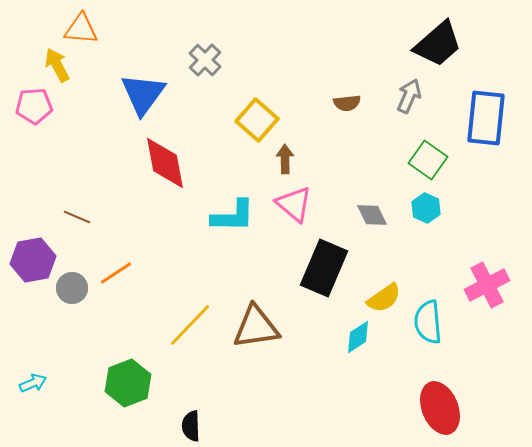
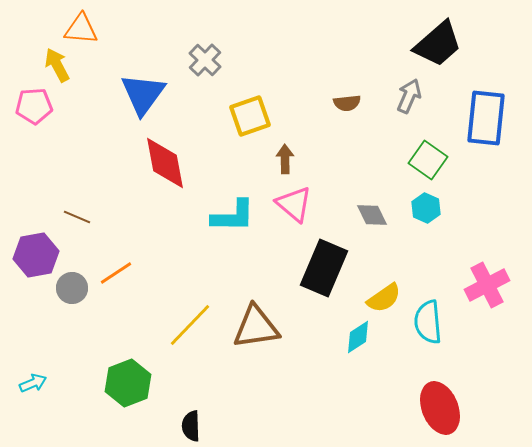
yellow square: moved 7 px left, 4 px up; rotated 30 degrees clockwise
purple hexagon: moved 3 px right, 5 px up
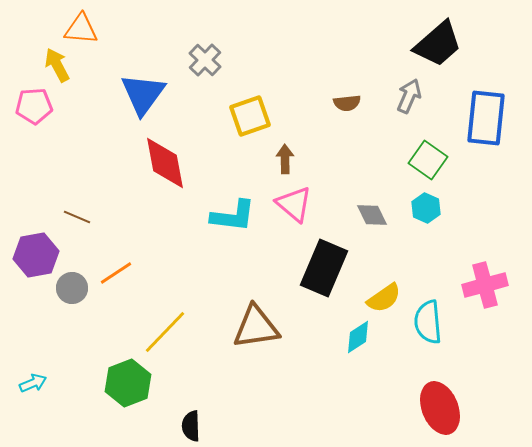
cyan L-shape: rotated 6 degrees clockwise
pink cross: moved 2 px left; rotated 12 degrees clockwise
yellow line: moved 25 px left, 7 px down
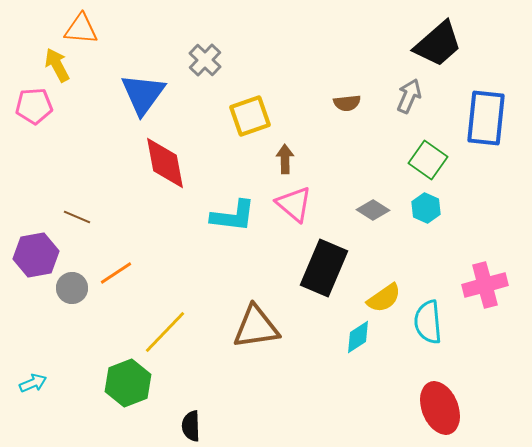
gray diamond: moved 1 px right, 5 px up; rotated 32 degrees counterclockwise
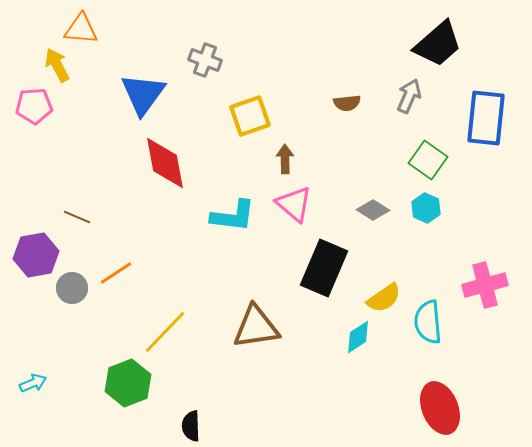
gray cross: rotated 24 degrees counterclockwise
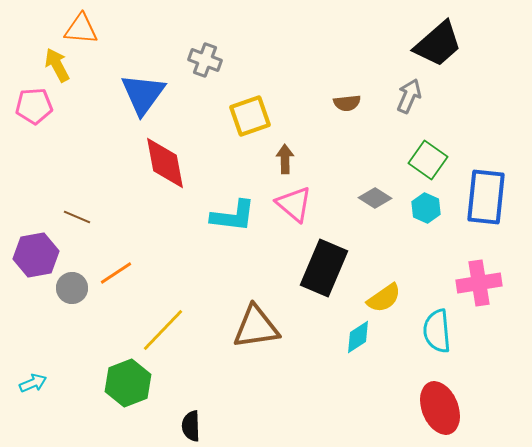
blue rectangle: moved 79 px down
gray diamond: moved 2 px right, 12 px up
pink cross: moved 6 px left, 2 px up; rotated 6 degrees clockwise
cyan semicircle: moved 9 px right, 9 px down
yellow line: moved 2 px left, 2 px up
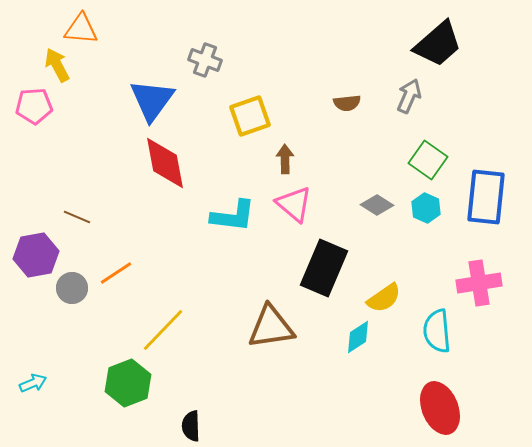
blue triangle: moved 9 px right, 6 px down
gray diamond: moved 2 px right, 7 px down
brown triangle: moved 15 px right
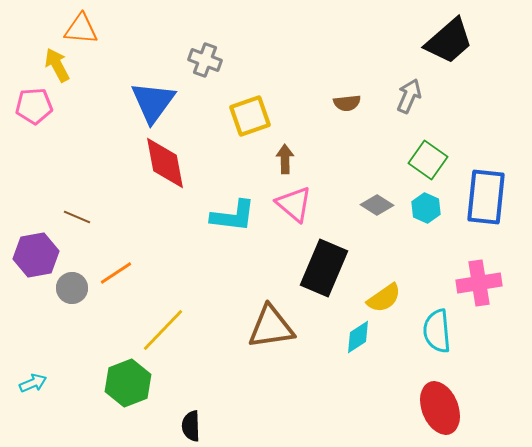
black trapezoid: moved 11 px right, 3 px up
blue triangle: moved 1 px right, 2 px down
